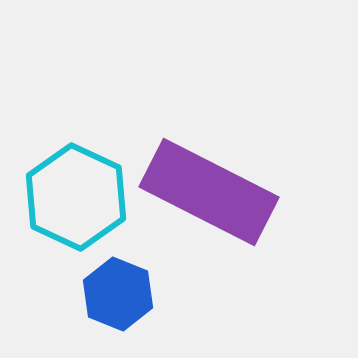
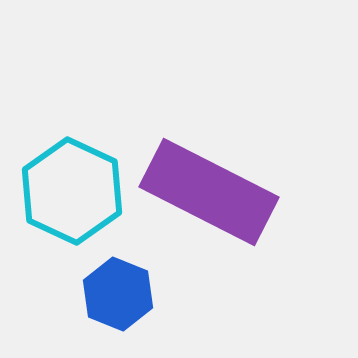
cyan hexagon: moved 4 px left, 6 px up
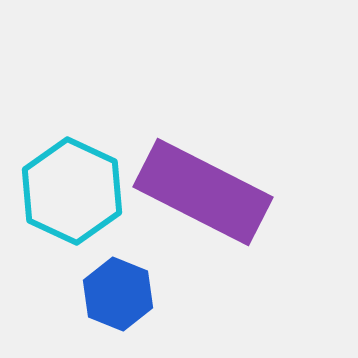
purple rectangle: moved 6 px left
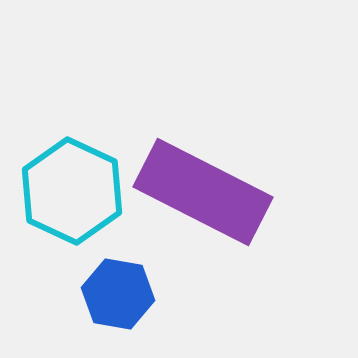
blue hexagon: rotated 12 degrees counterclockwise
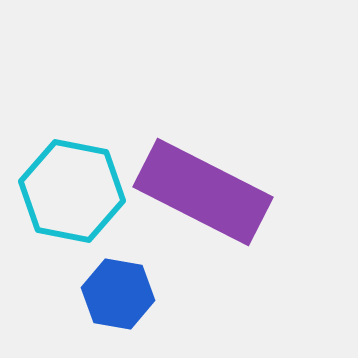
cyan hexagon: rotated 14 degrees counterclockwise
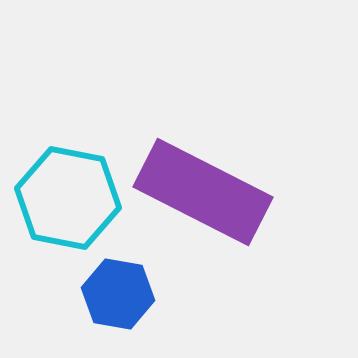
cyan hexagon: moved 4 px left, 7 px down
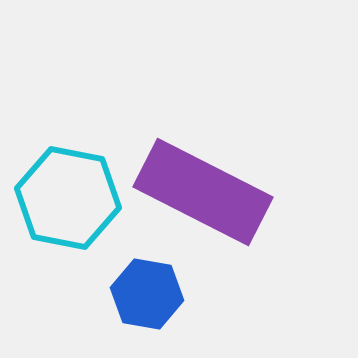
blue hexagon: moved 29 px right
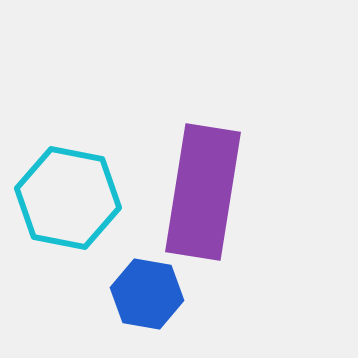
purple rectangle: rotated 72 degrees clockwise
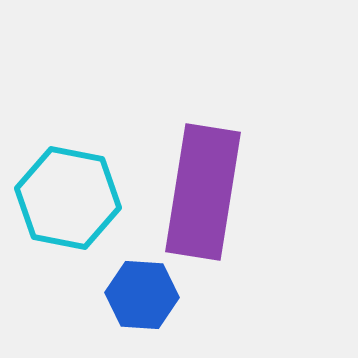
blue hexagon: moved 5 px left, 1 px down; rotated 6 degrees counterclockwise
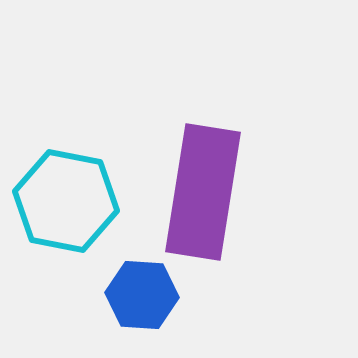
cyan hexagon: moved 2 px left, 3 px down
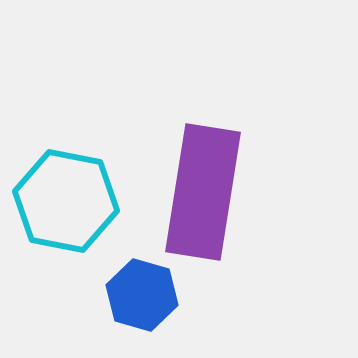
blue hexagon: rotated 12 degrees clockwise
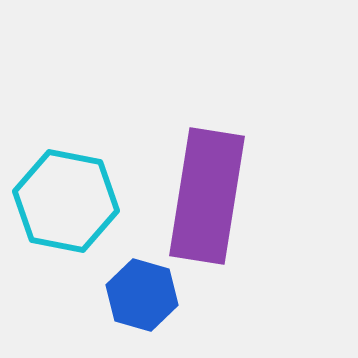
purple rectangle: moved 4 px right, 4 px down
